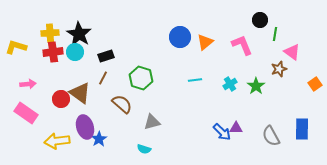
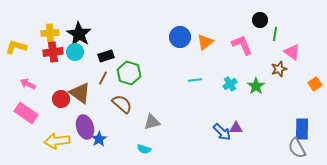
green hexagon: moved 12 px left, 5 px up
pink arrow: rotated 147 degrees counterclockwise
gray semicircle: moved 26 px right, 12 px down
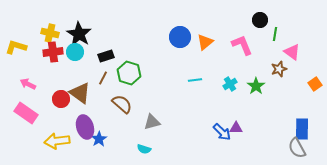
yellow cross: rotated 18 degrees clockwise
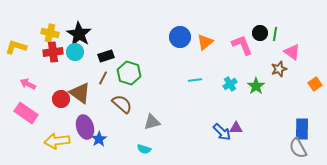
black circle: moved 13 px down
gray semicircle: moved 1 px right
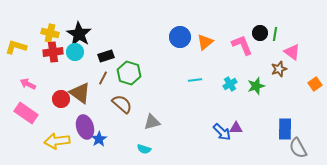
green star: rotated 18 degrees clockwise
blue rectangle: moved 17 px left
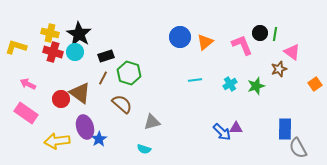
red cross: rotated 24 degrees clockwise
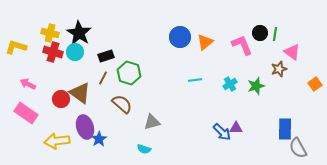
black star: moved 1 px up
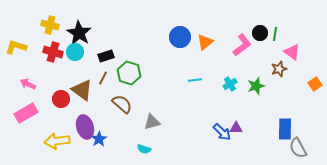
yellow cross: moved 8 px up
pink L-shape: rotated 75 degrees clockwise
brown triangle: moved 2 px right, 3 px up
pink rectangle: rotated 65 degrees counterclockwise
